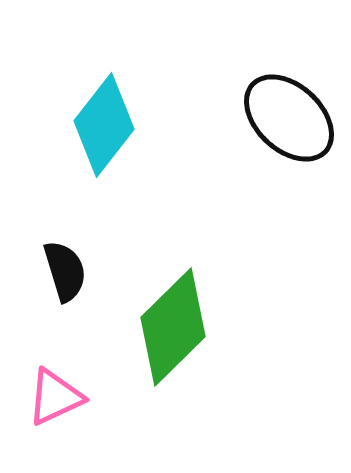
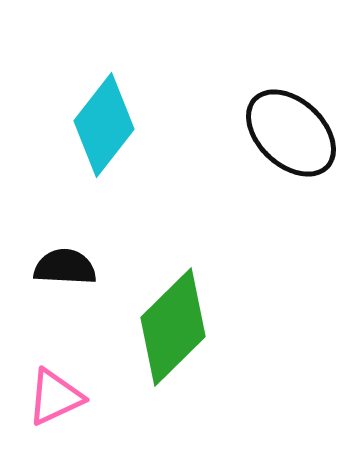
black ellipse: moved 2 px right, 15 px down
black semicircle: moved 4 px up; rotated 70 degrees counterclockwise
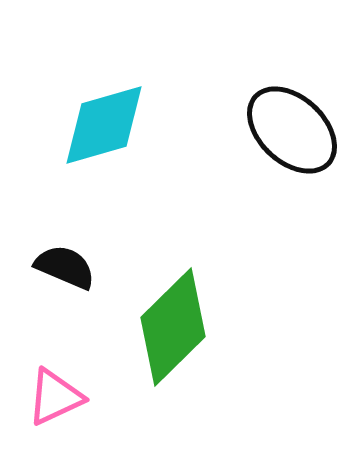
cyan diamond: rotated 36 degrees clockwise
black ellipse: moved 1 px right, 3 px up
black semicircle: rotated 20 degrees clockwise
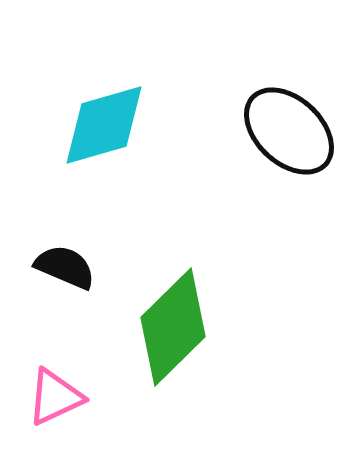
black ellipse: moved 3 px left, 1 px down
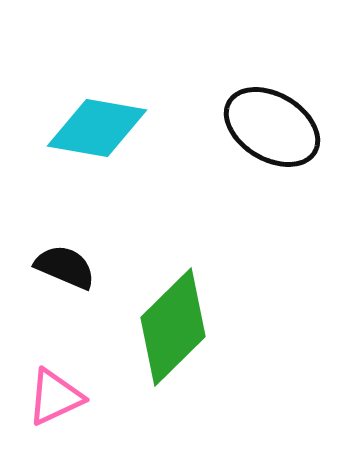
cyan diamond: moved 7 px left, 3 px down; rotated 26 degrees clockwise
black ellipse: moved 17 px left, 4 px up; rotated 12 degrees counterclockwise
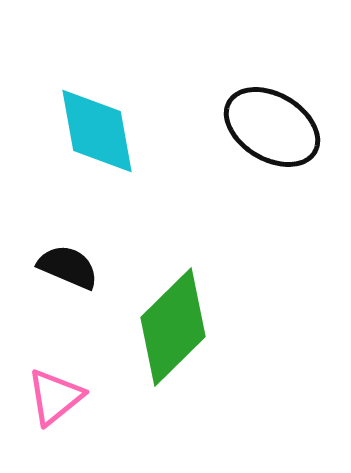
cyan diamond: moved 3 px down; rotated 70 degrees clockwise
black semicircle: moved 3 px right
pink triangle: rotated 14 degrees counterclockwise
